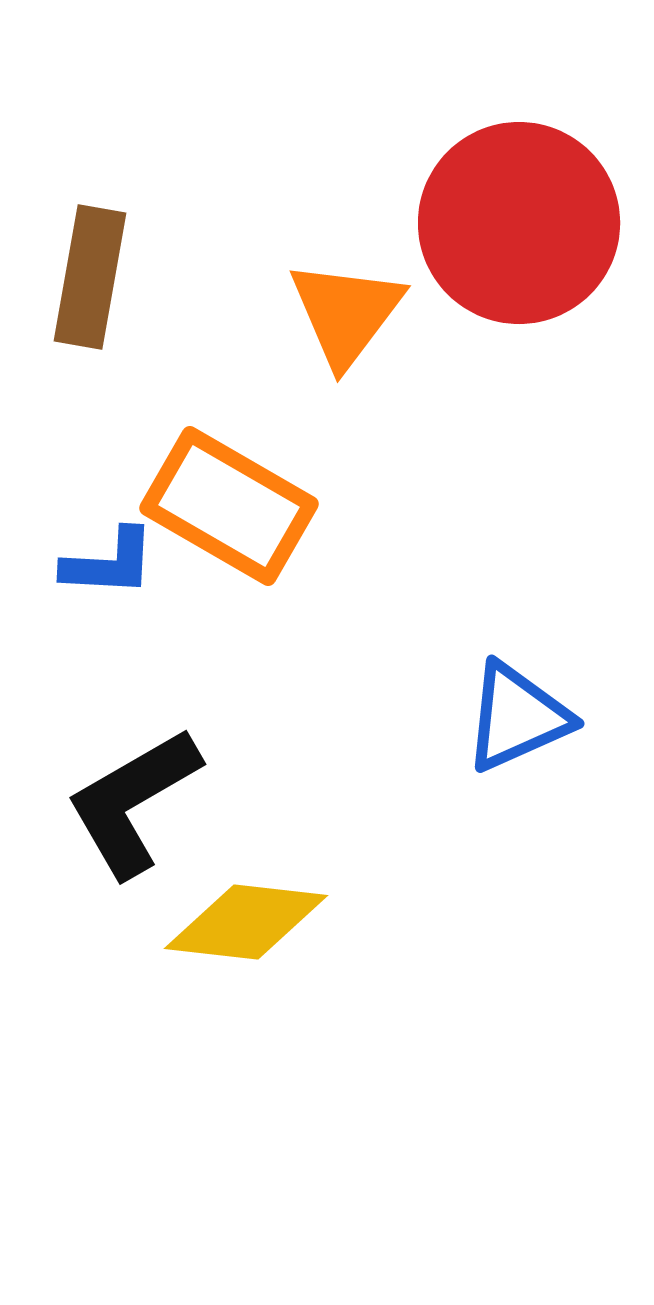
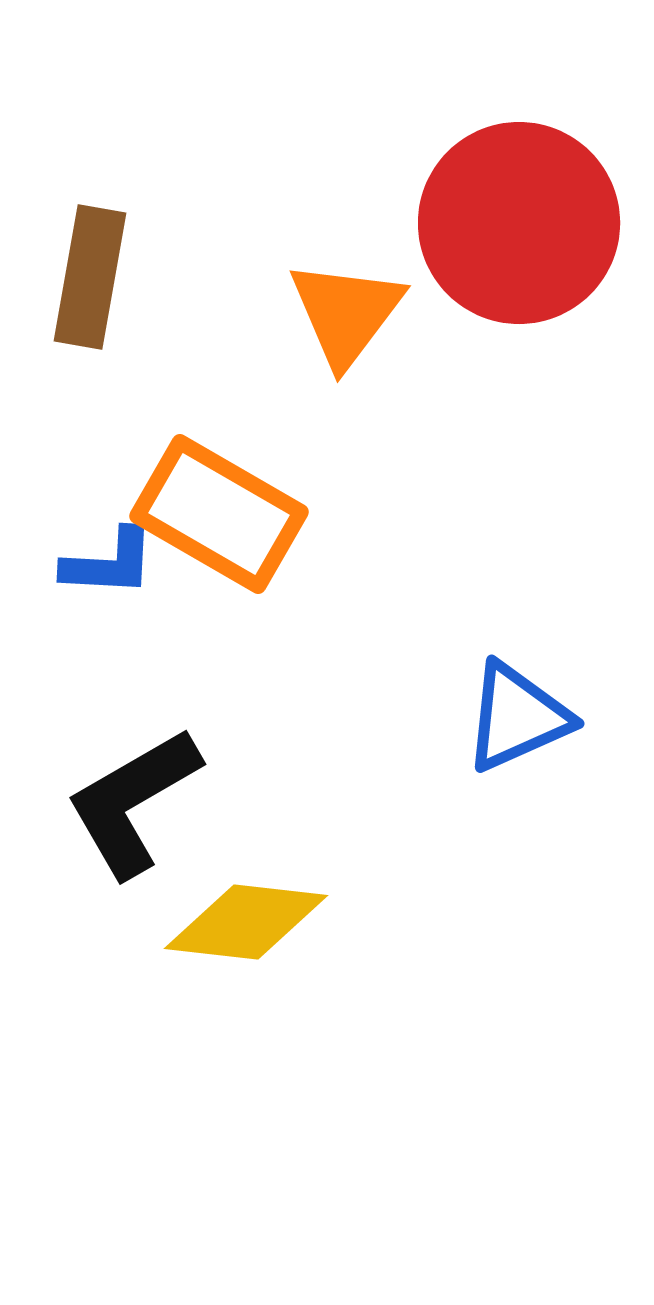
orange rectangle: moved 10 px left, 8 px down
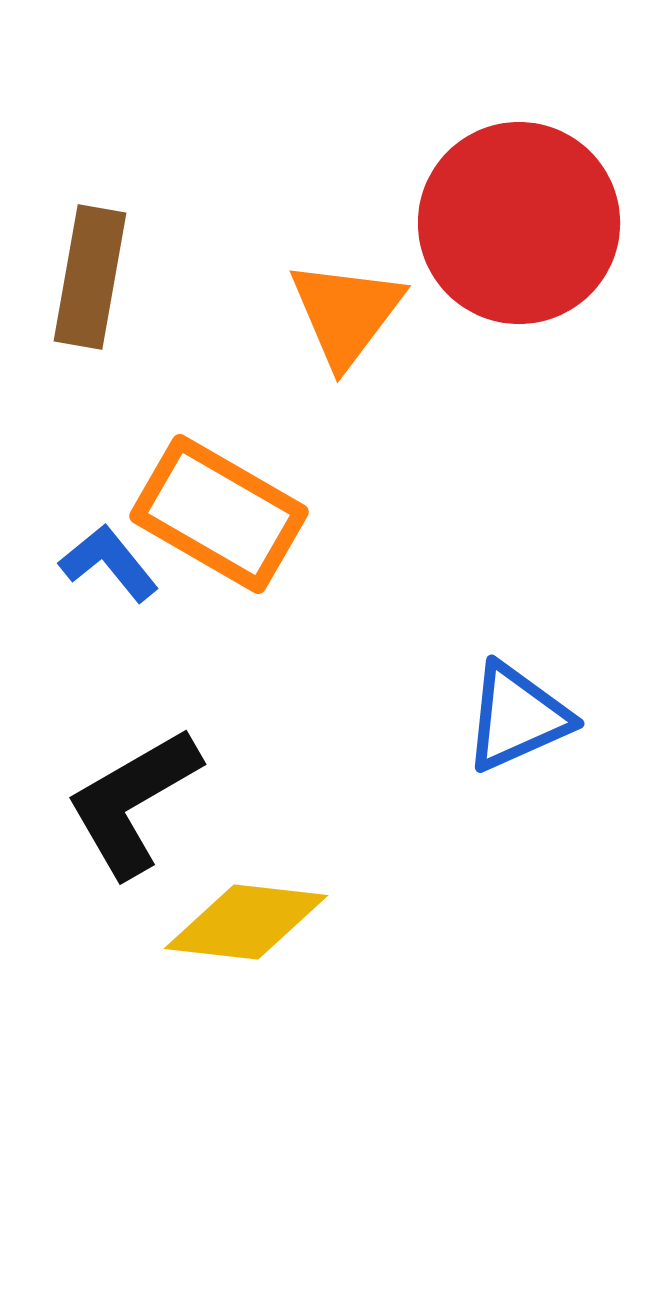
blue L-shape: rotated 132 degrees counterclockwise
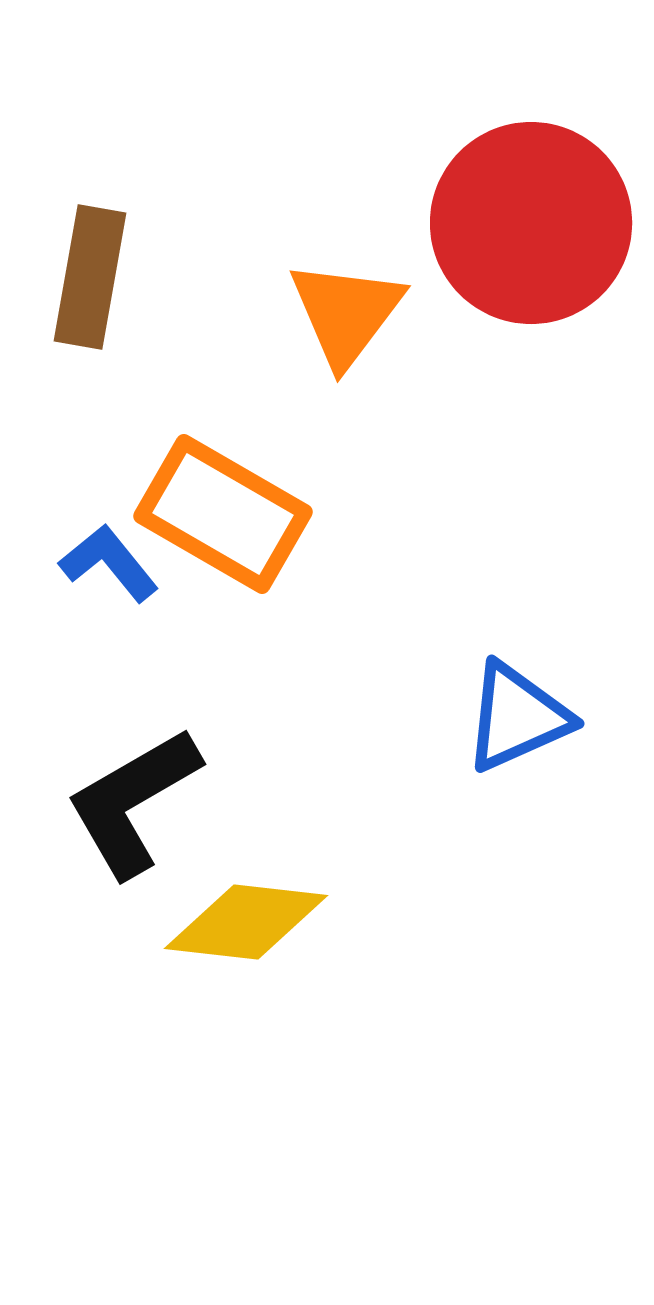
red circle: moved 12 px right
orange rectangle: moved 4 px right
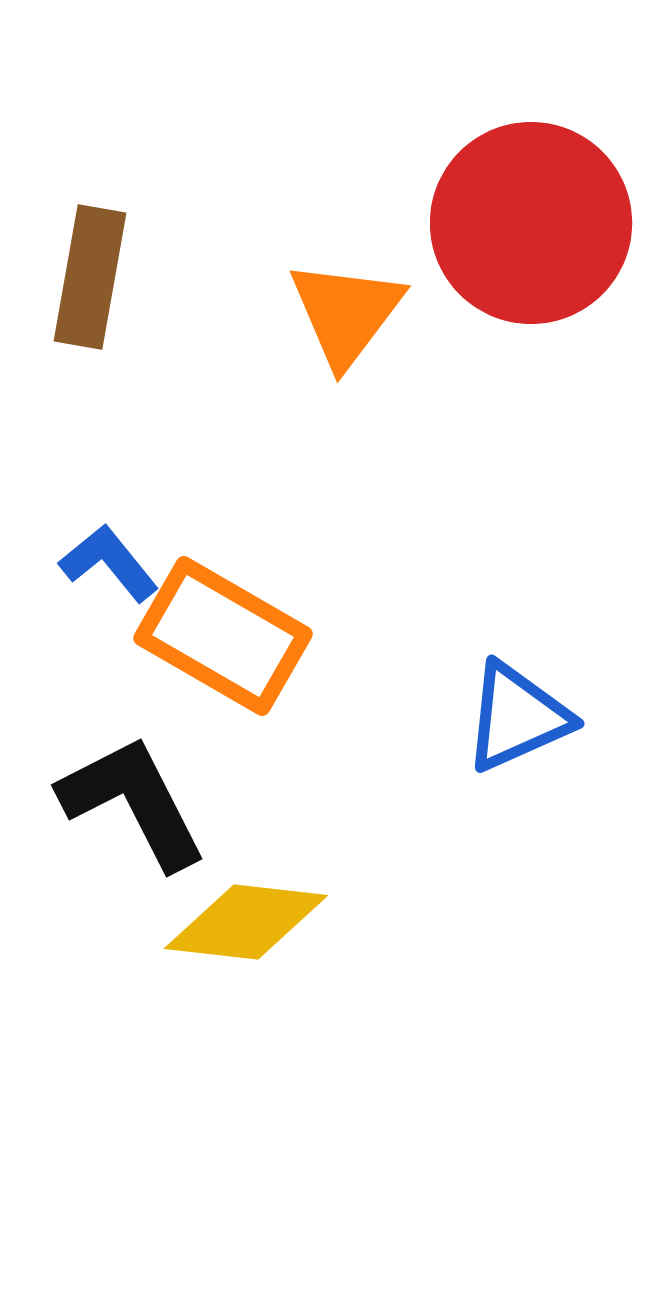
orange rectangle: moved 122 px down
black L-shape: rotated 93 degrees clockwise
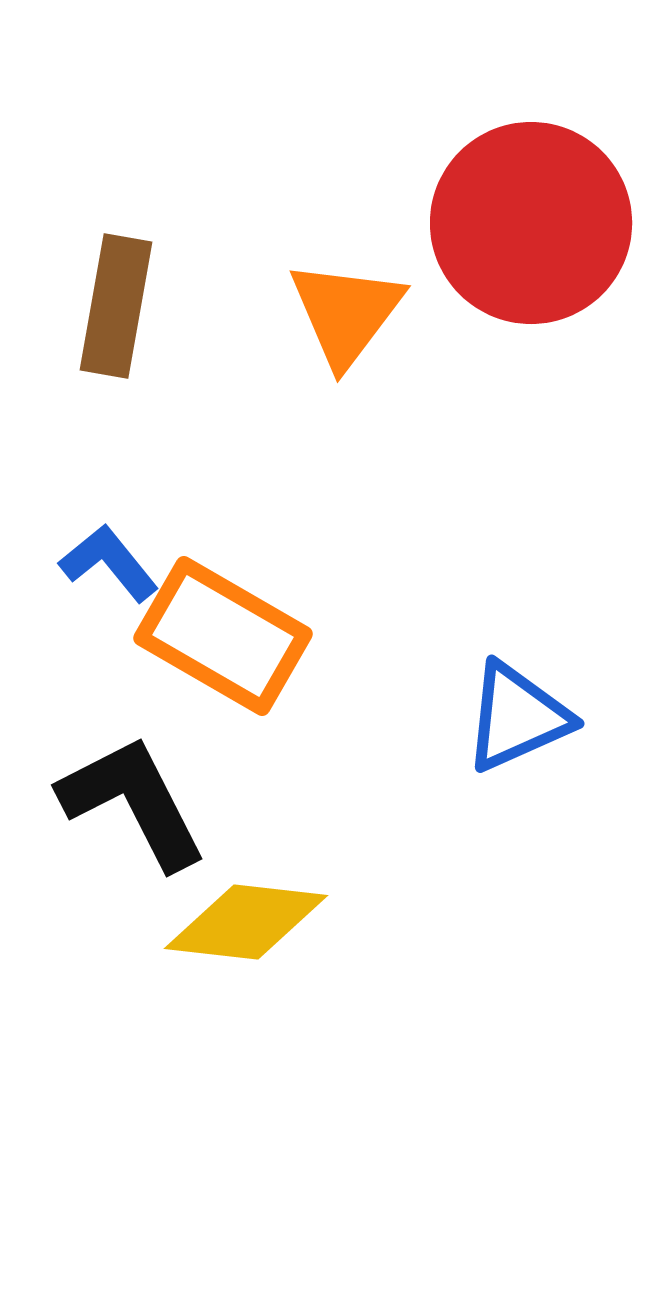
brown rectangle: moved 26 px right, 29 px down
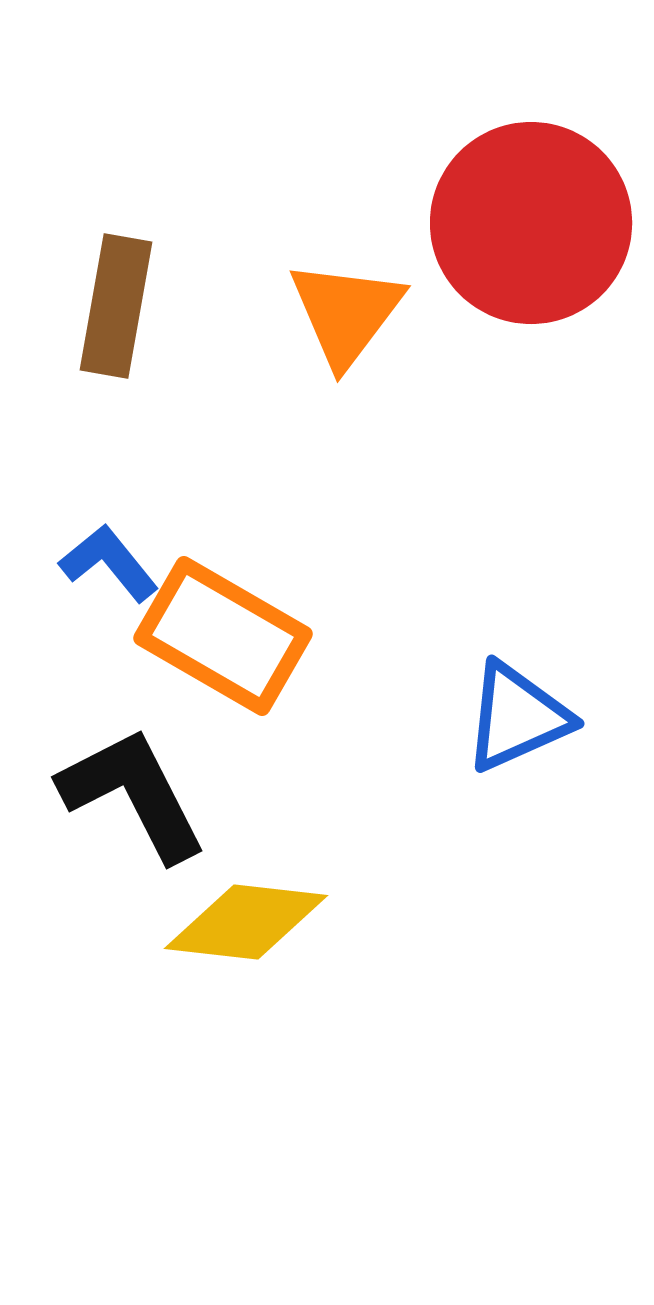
black L-shape: moved 8 px up
